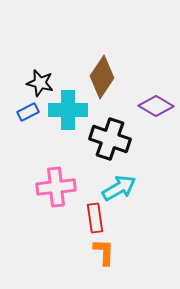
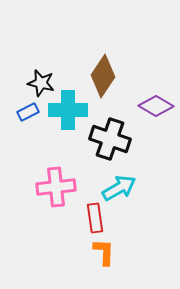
brown diamond: moved 1 px right, 1 px up
black star: moved 1 px right
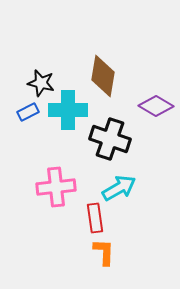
brown diamond: rotated 24 degrees counterclockwise
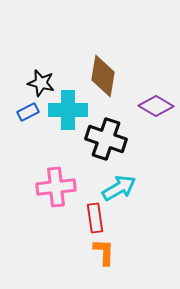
black cross: moved 4 px left
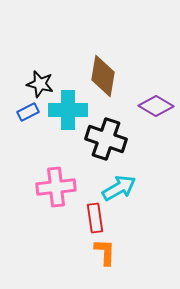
black star: moved 1 px left, 1 px down
orange L-shape: moved 1 px right
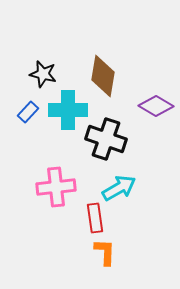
black star: moved 3 px right, 10 px up
blue rectangle: rotated 20 degrees counterclockwise
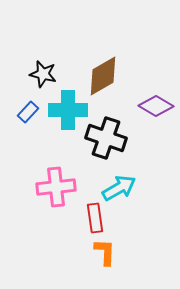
brown diamond: rotated 51 degrees clockwise
black cross: moved 1 px up
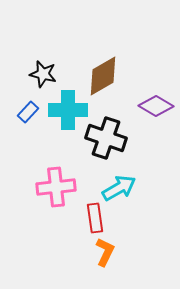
orange L-shape: rotated 24 degrees clockwise
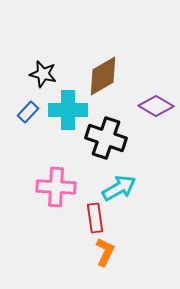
pink cross: rotated 9 degrees clockwise
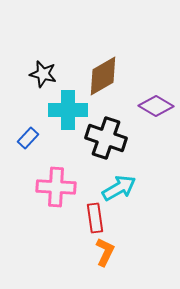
blue rectangle: moved 26 px down
